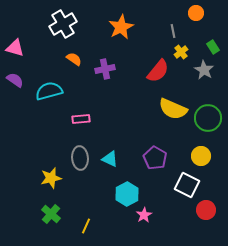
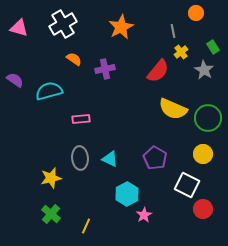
pink triangle: moved 4 px right, 20 px up
yellow circle: moved 2 px right, 2 px up
red circle: moved 3 px left, 1 px up
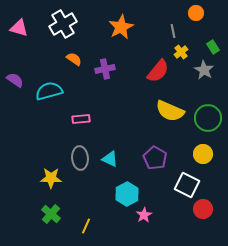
yellow semicircle: moved 3 px left, 2 px down
yellow star: rotated 15 degrees clockwise
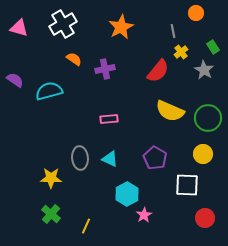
pink rectangle: moved 28 px right
white square: rotated 25 degrees counterclockwise
red circle: moved 2 px right, 9 px down
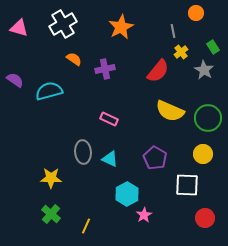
pink rectangle: rotated 30 degrees clockwise
gray ellipse: moved 3 px right, 6 px up
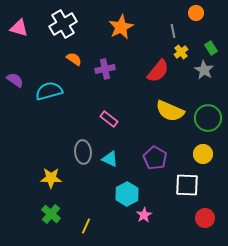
green rectangle: moved 2 px left, 1 px down
pink rectangle: rotated 12 degrees clockwise
